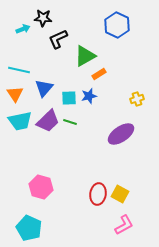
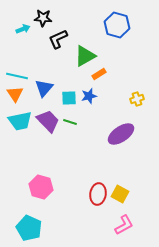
blue hexagon: rotated 10 degrees counterclockwise
cyan line: moved 2 px left, 6 px down
purple trapezoid: rotated 90 degrees counterclockwise
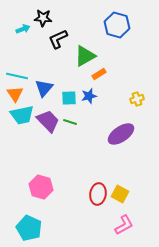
cyan trapezoid: moved 2 px right, 6 px up
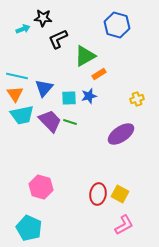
purple trapezoid: moved 2 px right
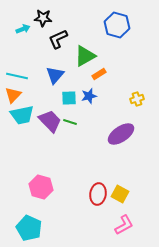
blue triangle: moved 11 px right, 13 px up
orange triangle: moved 2 px left, 1 px down; rotated 18 degrees clockwise
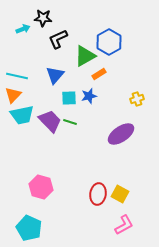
blue hexagon: moved 8 px left, 17 px down; rotated 15 degrees clockwise
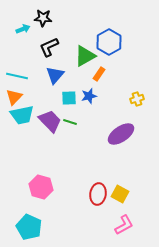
black L-shape: moved 9 px left, 8 px down
orange rectangle: rotated 24 degrees counterclockwise
orange triangle: moved 1 px right, 2 px down
cyan pentagon: moved 1 px up
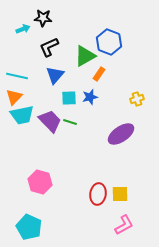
blue hexagon: rotated 10 degrees counterclockwise
blue star: moved 1 px right, 1 px down
pink hexagon: moved 1 px left, 5 px up
yellow square: rotated 30 degrees counterclockwise
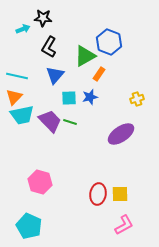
black L-shape: rotated 35 degrees counterclockwise
cyan pentagon: moved 1 px up
